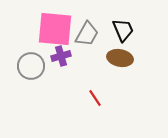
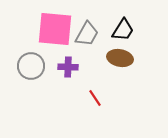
black trapezoid: rotated 55 degrees clockwise
purple cross: moved 7 px right, 11 px down; rotated 18 degrees clockwise
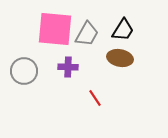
gray circle: moved 7 px left, 5 px down
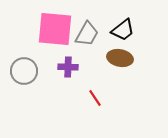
black trapezoid: rotated 20 degrees clockwise
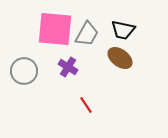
black trapezoid: rotated 50 degrees clockwise
brown ellipse: rotated 25 degrees clockwise
purple cross: rotated 30 degrees clockwise
red line: moved 9 px left, 7 px down
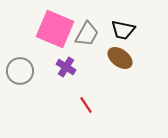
pink square: rotated 18 degrees clockwise
purple cross: moved 2 px left
gray circle: moved 4 px left
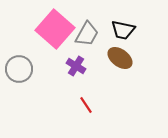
pink square: rotated 18 degrees clockwise
purple cross: moved 10 px right, 1 px up
gray circle: moved 1 px left, 2 px up
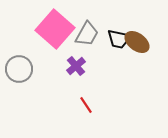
black trapezoid: moved 4 px left, 9 px down
brown ellipse: moved 17 px right, 16 px up
purple cross: rotated 18 degrees clockwise
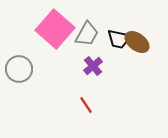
purple cross: moved 17 px right
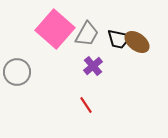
gray circle: moved 2 px left, 3 px down
